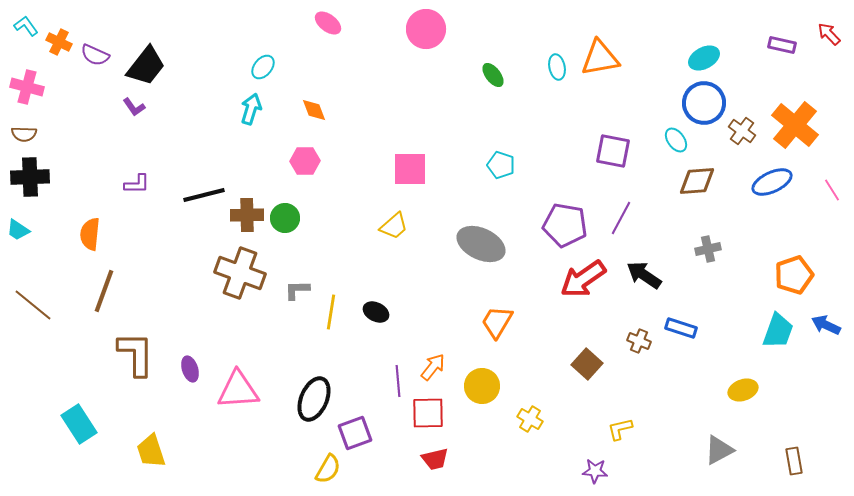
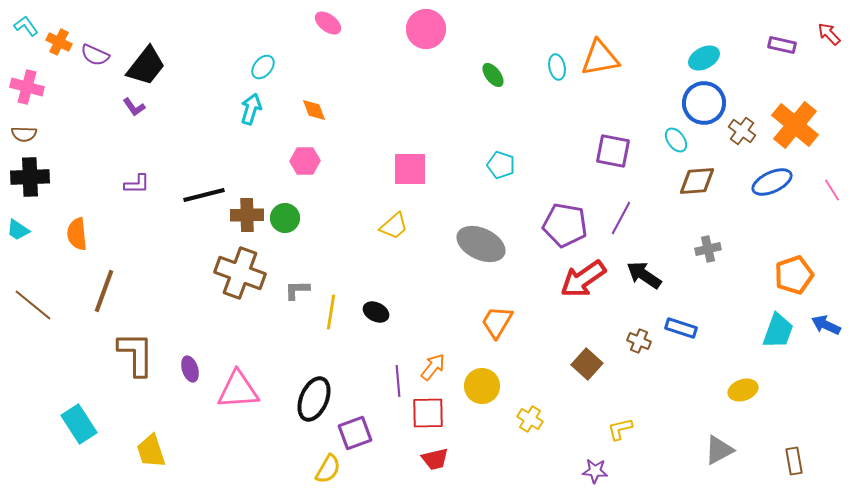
orange semicircle at (90, 234): moved 13 px left; rotated 12 degrees counterclockwise
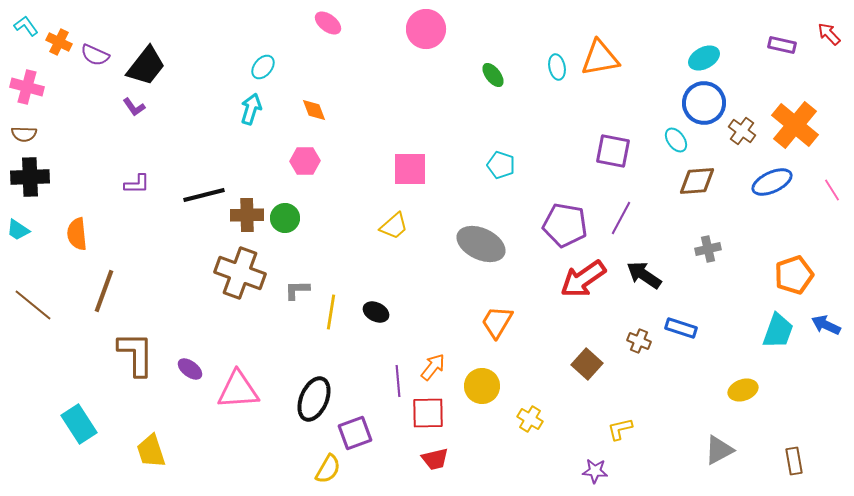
purple ellipse at (190, 369): rotated 35 degrees counterclockwise
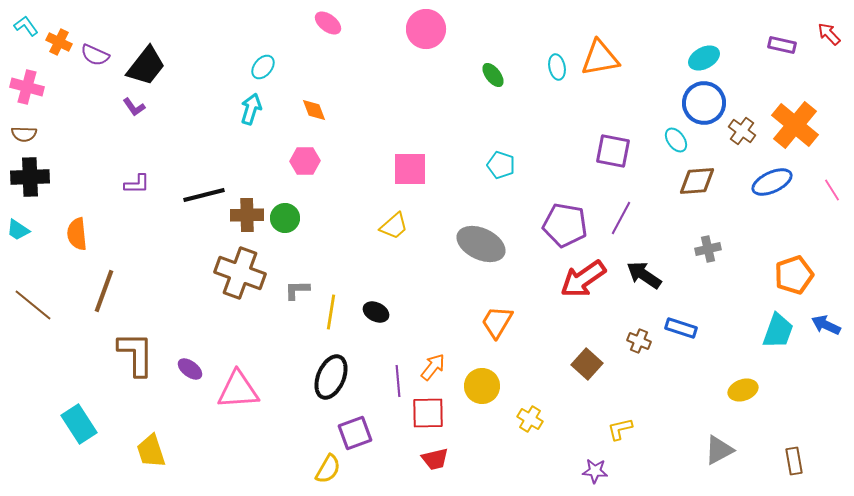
black ellipse at (314, 399): moved 17 px right, 22 px up
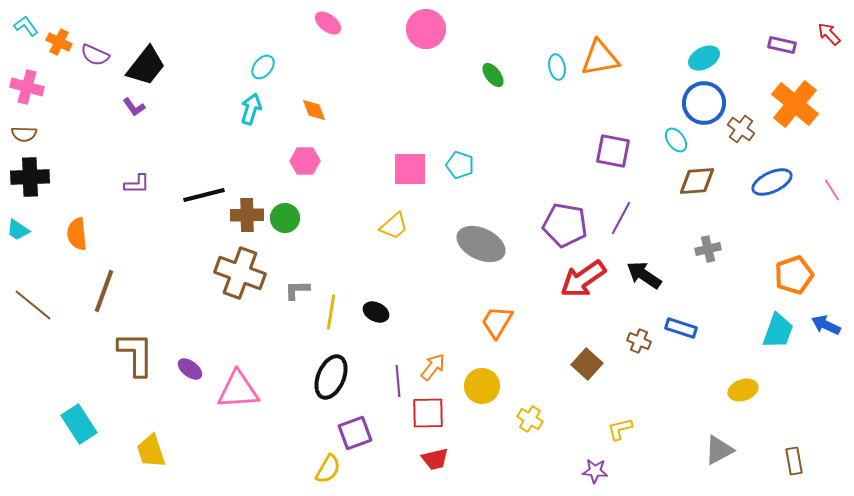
orange cross at (795, 125): moved 21 px up
brown cross at (742, 131): moved 1 px left, 2 px up
cyan pentagon at (501, 165): moved 41 px left
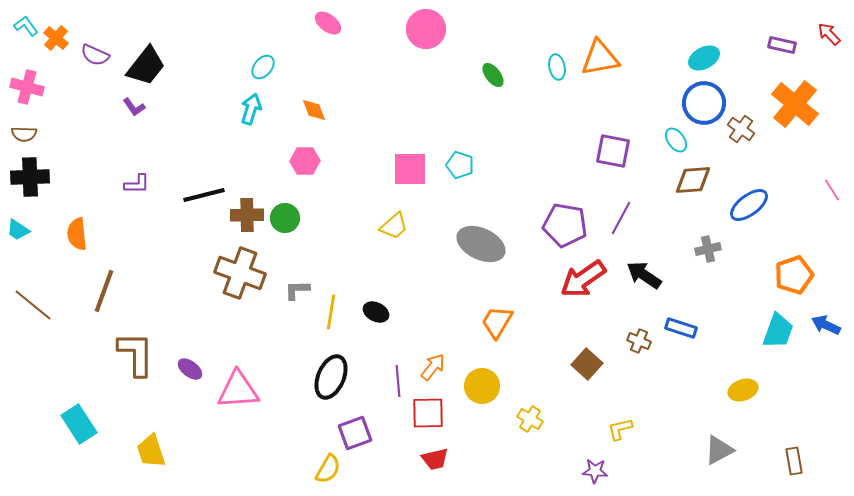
orange cross at (59, 42): moved 3 px left, 4 px up; rotated 15 degrees clockwise
brown diamond at (697, 181): moved 4 px left, 1 px up
blue ellipse at (772, 182): moved 23 px left, 23 px down; rotated 12 degrees counterclockwise
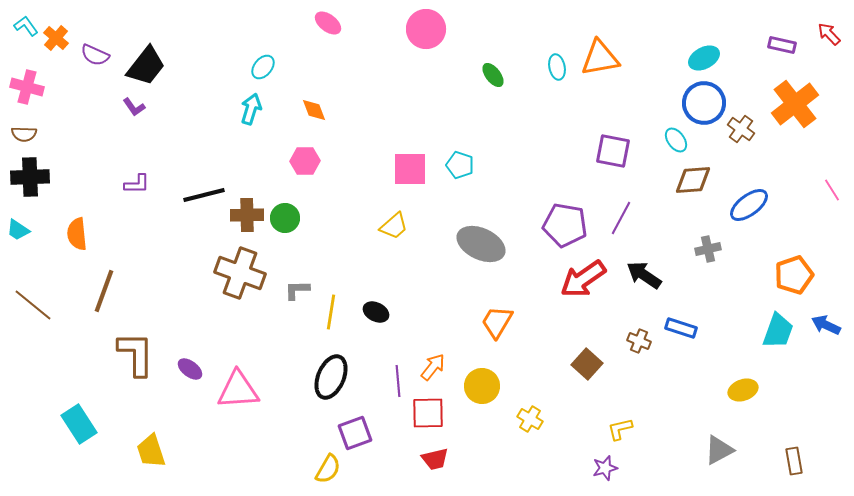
orange cross at (795, 104): rotated 12 degrees clockwise
purple star at (595, 471): moved 10 px right, 3 px up; rotated 20 degrees counterclockwise
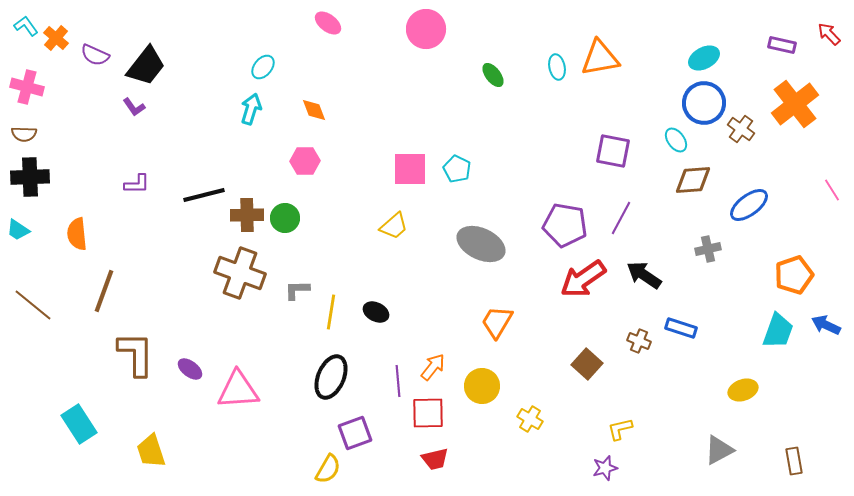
cyan pentagon at (460, 165): moved 3 px left, 4 px down; rotated 8 degrees clockwise
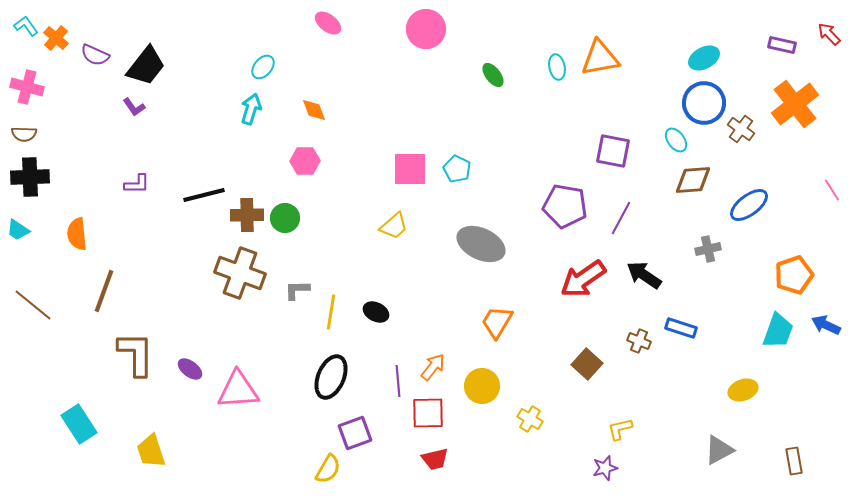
purple pentagon at (565, 225): moved 19 px up
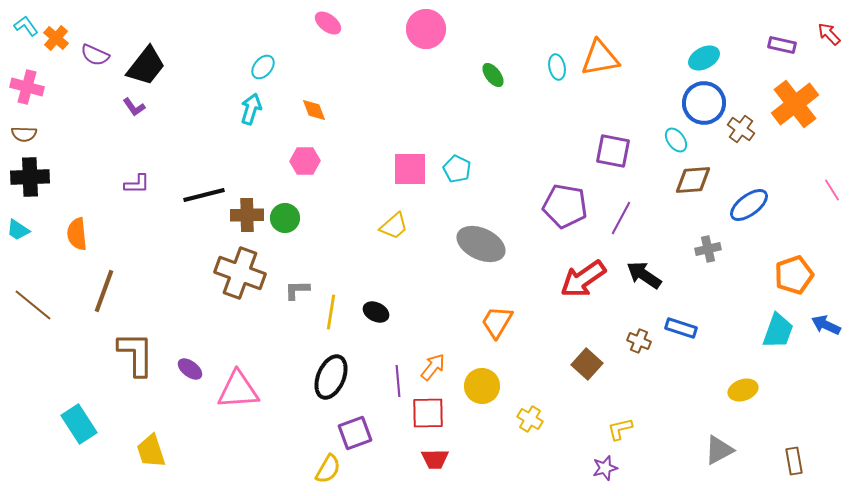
red trapezoid at (435, 459): rotated 12 degrees clockwise
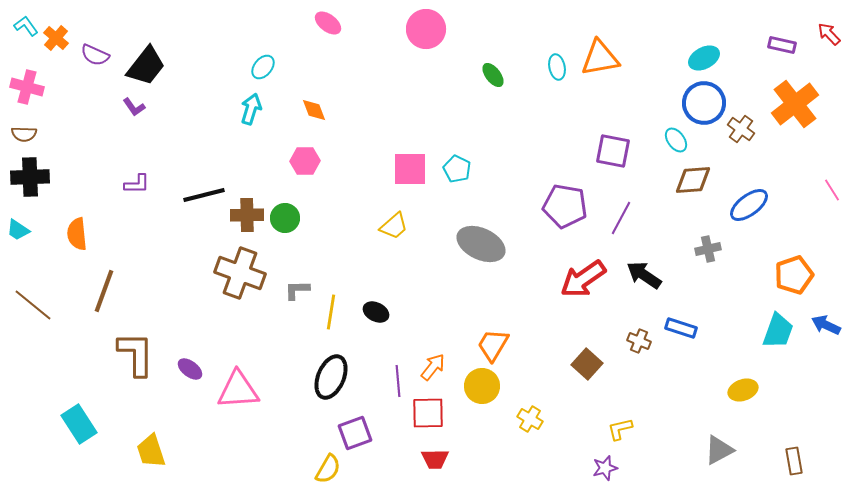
orange trapezoid at (497, 322): moved 4 px left, 23 px down
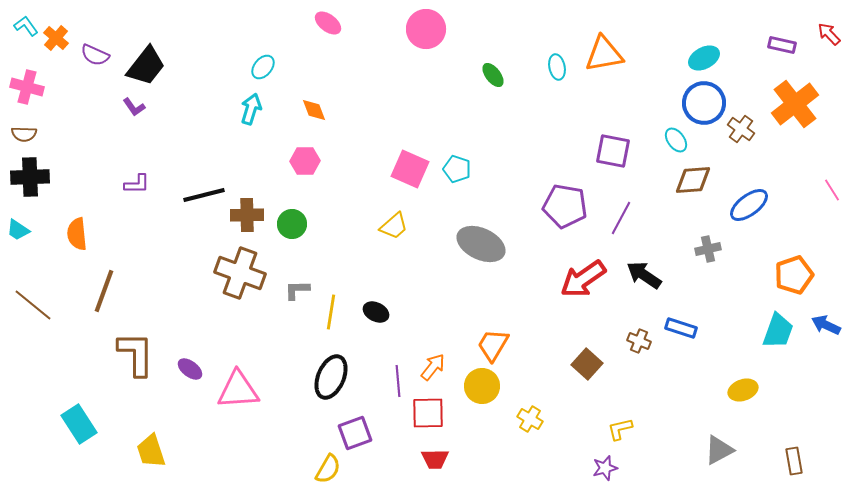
orange triangle at (600, 58): moved 4 px right, 4 px up
pink square at (410, 169): rotated 24 degrees clockwise
cyan pentagon at (457, 169): rotated 8 degrees counterclockwise
green circle at (285, 218): moved 7 px right, 6 px down
